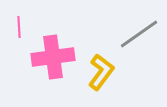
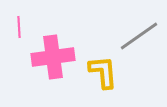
gray line: moved 2 px down
yellow L-shape: moved 2 px right; rotated 42 degrees counterclockwise
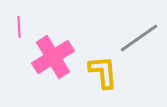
gray line: moved 2 px down
pink cross: rotated 24 degrees counterclockwise
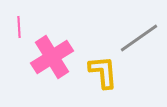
pink cross: moved 1 px left
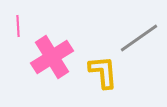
pink line: moved 1 px left, 1 px up
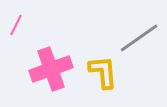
pink line: moved 2 px left, 1 px up; rotated 30 degrees clockwise
pink cross: moved 1 px left, 12 px down; rotated 12 degrees clockwise
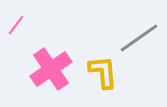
pink line: rotated 10 degrees clockwise
pink cross: rotated 15 degrees counterclockwise
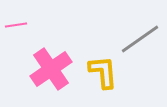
pink line: rotated 45 degrees clockwise
gray line: moved 1 px right, 1 px down
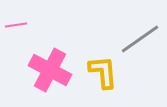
pink cross: moved 1 px left, 1 px down; rotated 27 degrees counterclockwise
